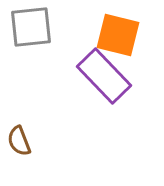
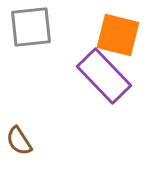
brown semicircle: rotated 12 degrees counterclockwise
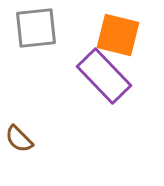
gray square: moved 5 px right, 1 px down
brown semicircle: moved 2 px up; rotated 12 degrees counterclockwise
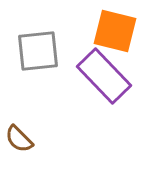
gray square: moved 2 px right, 23 px down
orange square: moved 3 px left, 4 px up
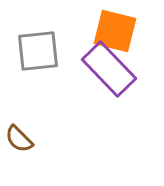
purple rectangle: moved 5 px right, 7 px up
